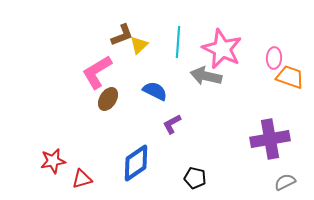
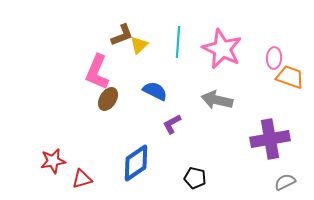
pink L-shape: rotated 36 degrees counterclockwise
gray arrow: moved 11 px right, 24 px down
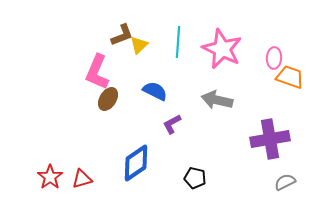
red star: moved 3 px left, 16 px down; rotated 25 degrees counterclockwise
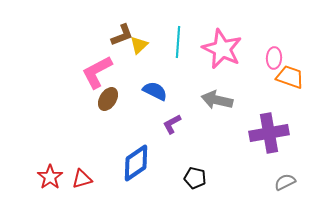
pink L-shape: rotated 39 degrees clockwise
purple cross: moved 1 px left, 6 px up
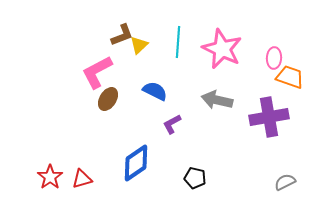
purple cross: moved 16 px up
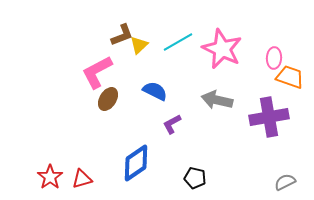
cyan line: rotated 56 degrees clockwise
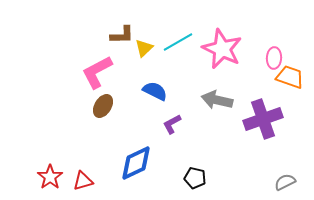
brown L-shape: rotated 20 degrees clockwise
yellow triangle: moved 5 px right, 3 px down
brown ellipse: moved 5 px left, 7 px down
purple cross: moved 6 px left, 2 px down; rotated 9 degrees counterclockwise
blue diamond: rotated 9 degrees clockwise
red triangle: moved 1 px right, 2 px down
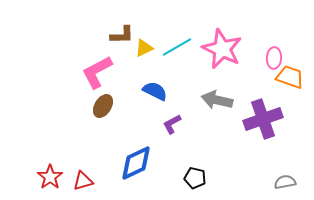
cyan line: moved 1 px left, 5 px down
yellow triangle: rotated 18 degrees clockwise
gray semicircle: rotated 15 degrees clockwise
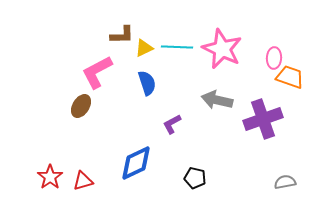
cyan line: rotated 32 degrees clockwise
blue semicircle: moved 8 px left, 8 px up; rotated 45 degrees clockwise
brown ellipse: moved 22 px left
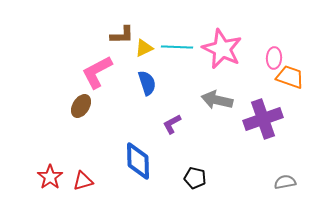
blue diamond: moved 2 px right, 2 px up; rotated 66 degrees counterclockwise
